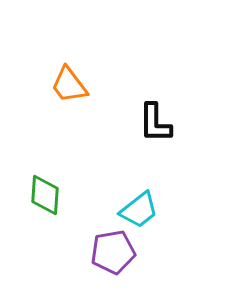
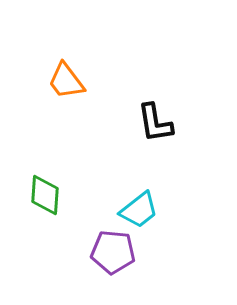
orange trapezoid: moved 3 px left, 4 px up
black L-shape: rotated 9 degrees counterclockwise
purple pentagon: rotated 15 degrees clockwise
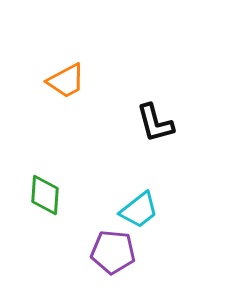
orange trapezoid: rotated 81 degrees counterclockwise
black L-shape: rotated 6 degrees counterclockwise
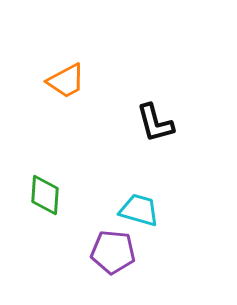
cyan trapezoid: rotated 126 degrees counterclockwise
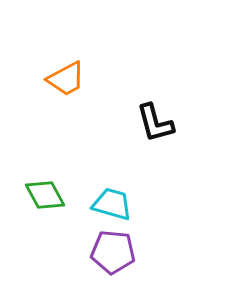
orange trapezoid: moved 2 px up
green diamond: rotated 33 degrees counterclockwise
cyan trapezoid: moved 27 px left, 6 px up
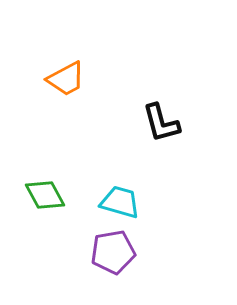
black L-shape: moved 6 px right
cyan trapezoid: moved 8 px right, 2 px up
purple pentagon: rotated 15 degrees counterclockwise
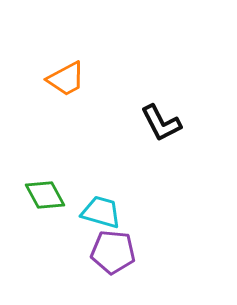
black L-shape: rotated 12 degrees counterclockwise
cyan trapezoid: moved 19 px left, 10 px down
purple pentagon: rotated 15 degrees clockwise
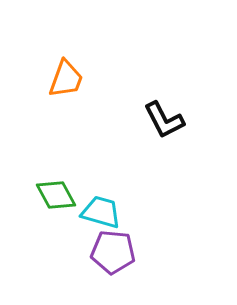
orange trapezoid: rotated 42 degrees counterclockwise
black L-shape: moved 3 px right, 3 px up
green diamond: moved 11 px right
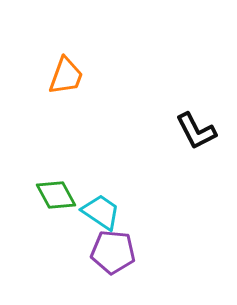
orange trapezoid: moved 3 px up
black L-shape: moved 32 px right, 11 px down
cyan trapezoid: rotated 18 degrees clockwise
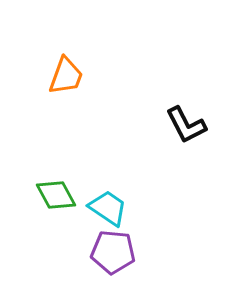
black L-shape: moved 10 px left, 6 px up
cyan trapezoid: moved 7 px right, 4 px up
